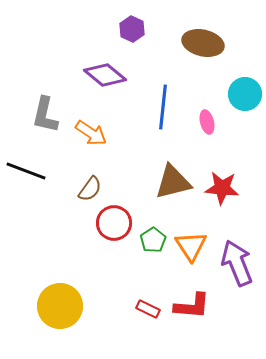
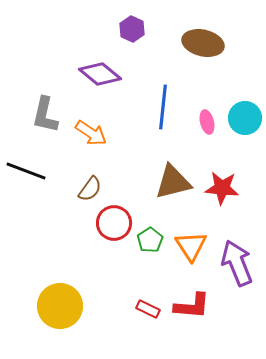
purple diamond: moved 5 px left, 1 px up
cyan circle: moved 24 px down
green pentagon: moved 3 px left
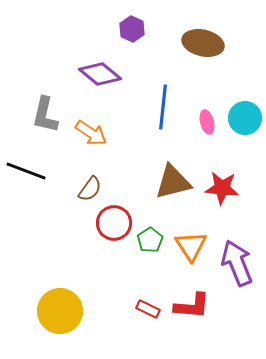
yellow circle: moved 5 px down
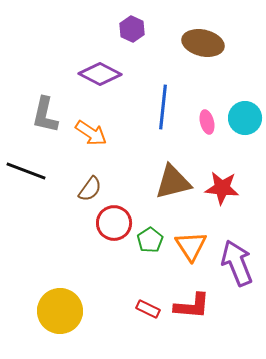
purple diamond: rotated 12 degrees counterclockwise
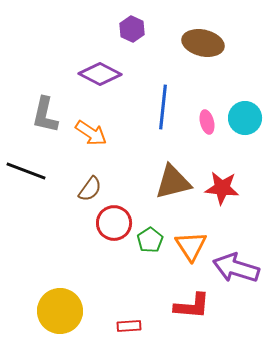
purple arrow: moved 1 px left, 5 px down; rotated 51 degrees counterclockwise
red rectangle: moved 19 px left, 17 px down; rotated 30 degrees counterclockwise
